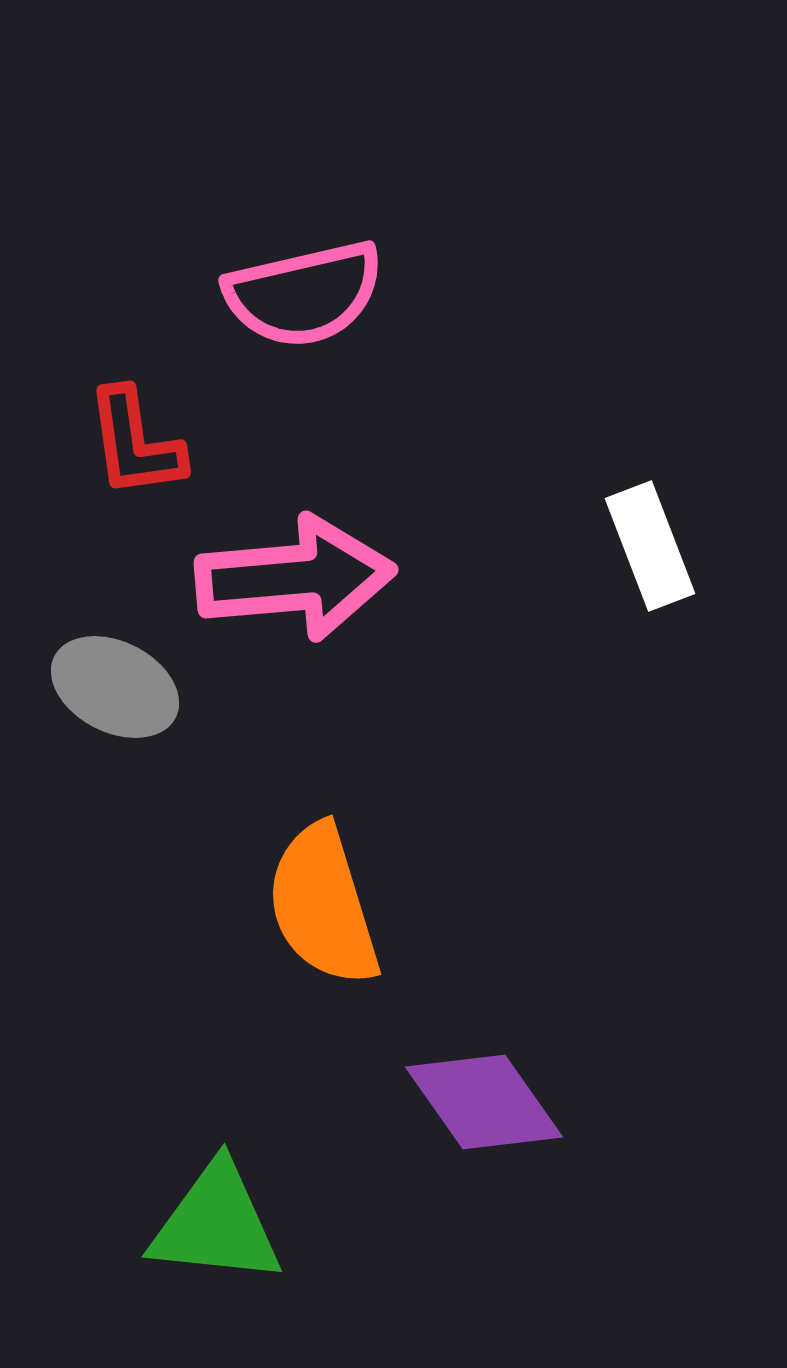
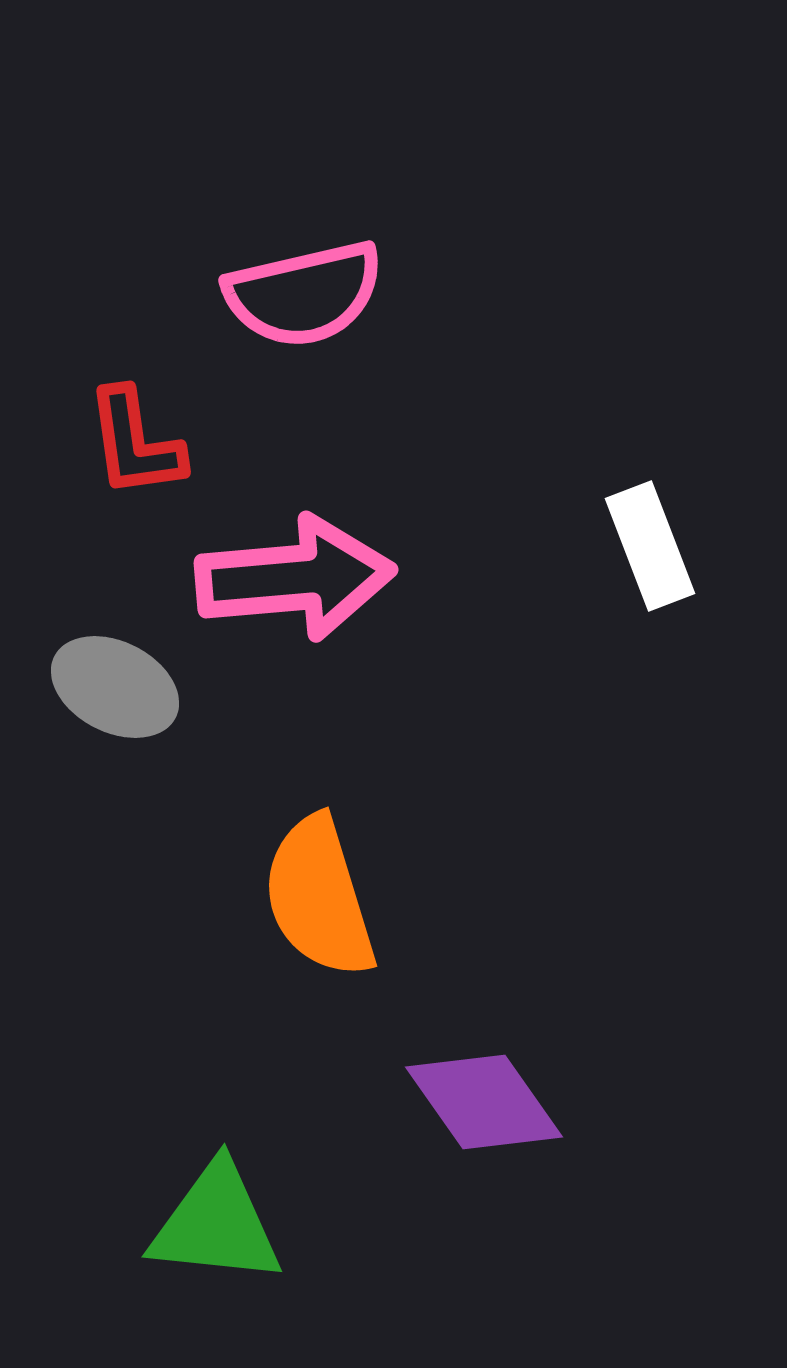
orange semicircle: moved 4 px left, 8 px up
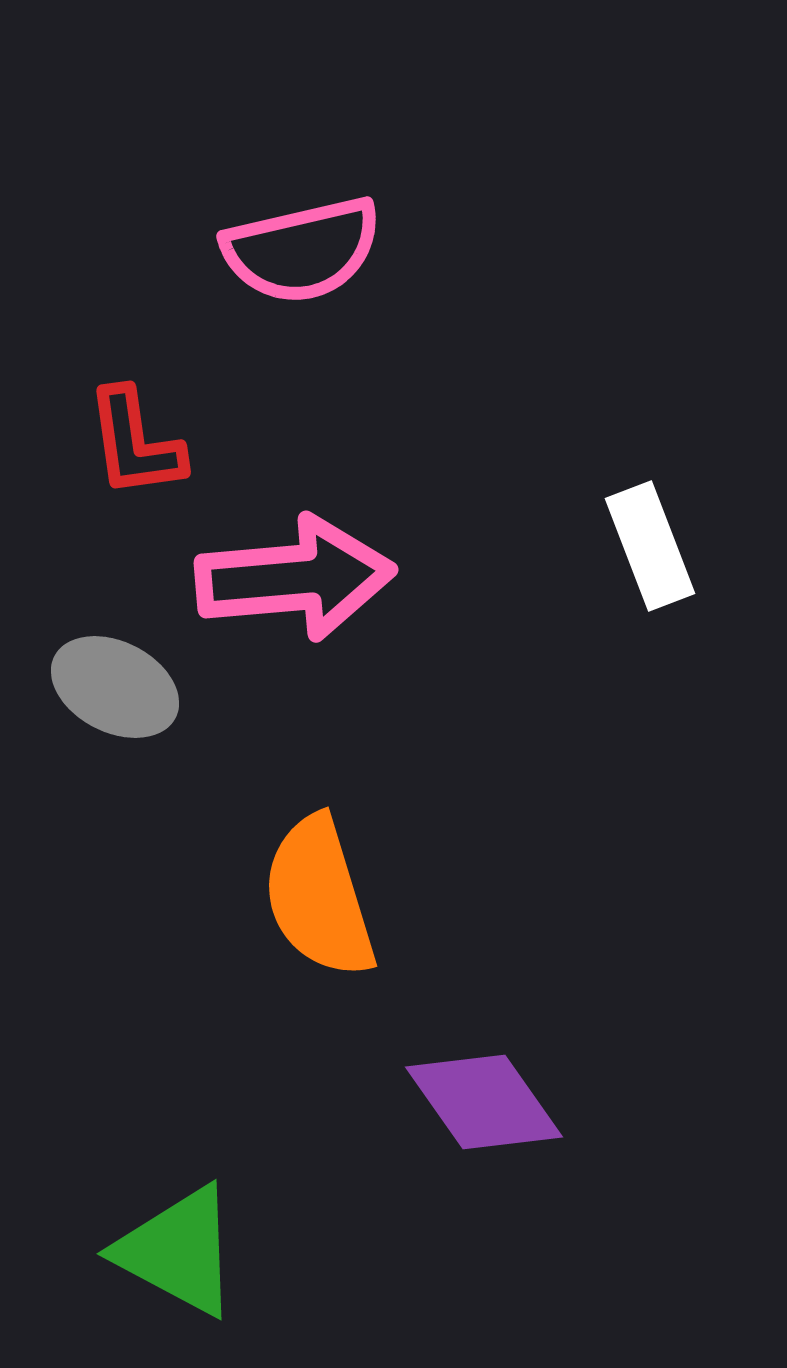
pink semicircle: moved 2 px left, 44 px up
green triangle: moved 38 px left, 27 px down; rotated 22 degrees clockwise
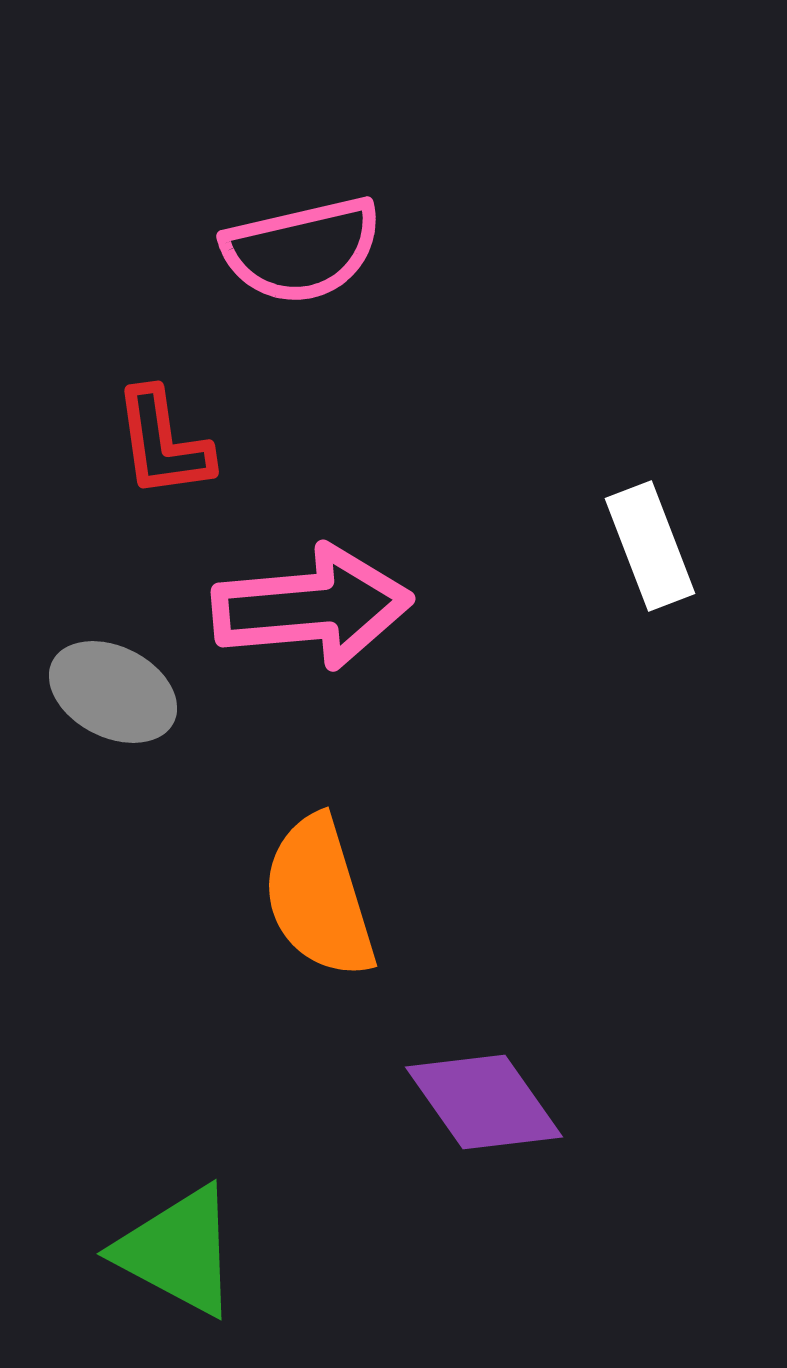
red L-shape: moved 28 px right
pink arrow: moved 17 px right, 29 px down
gray ellipse: moved 2 px left, 5 px down
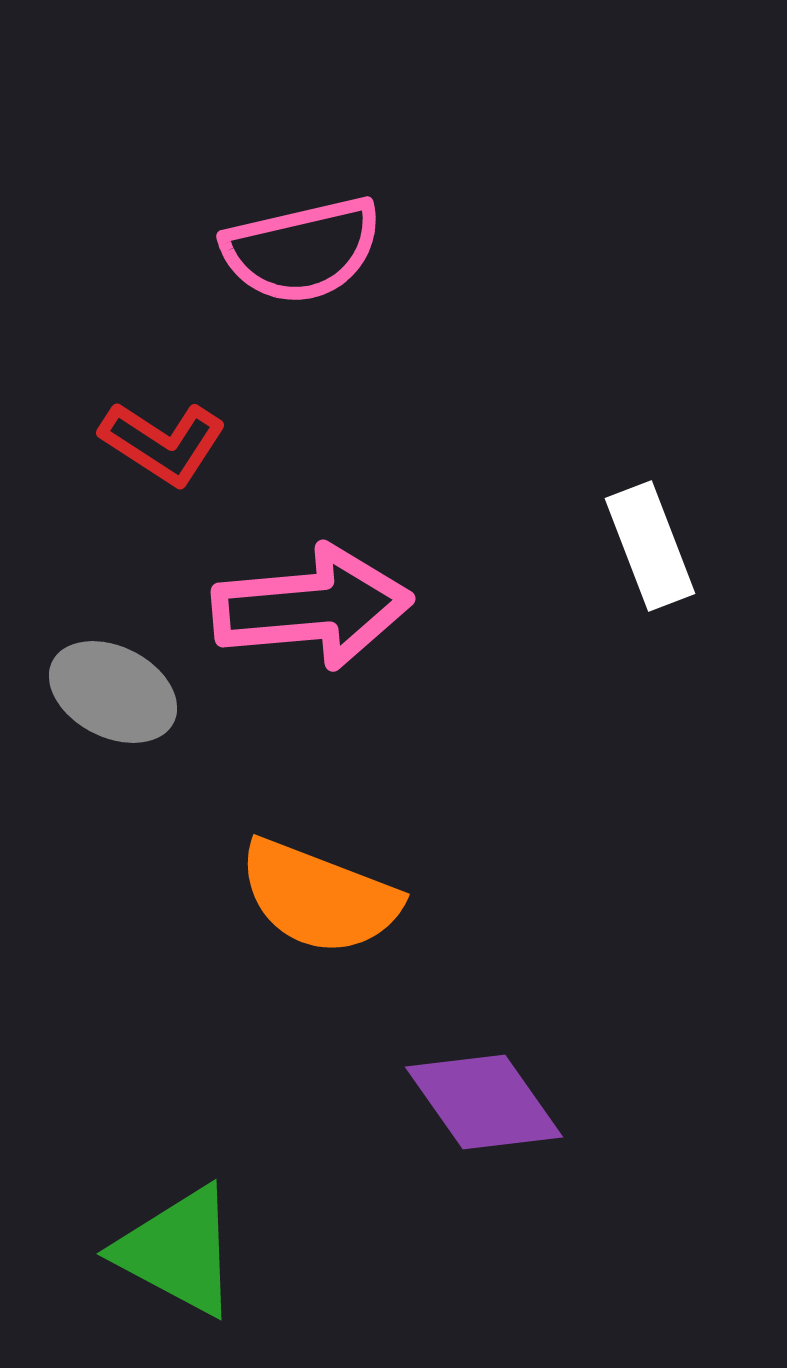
red L-shape: rotated 49 degrees counterclockwise
orange semicircle: rotated 52 degrees counterclockwise
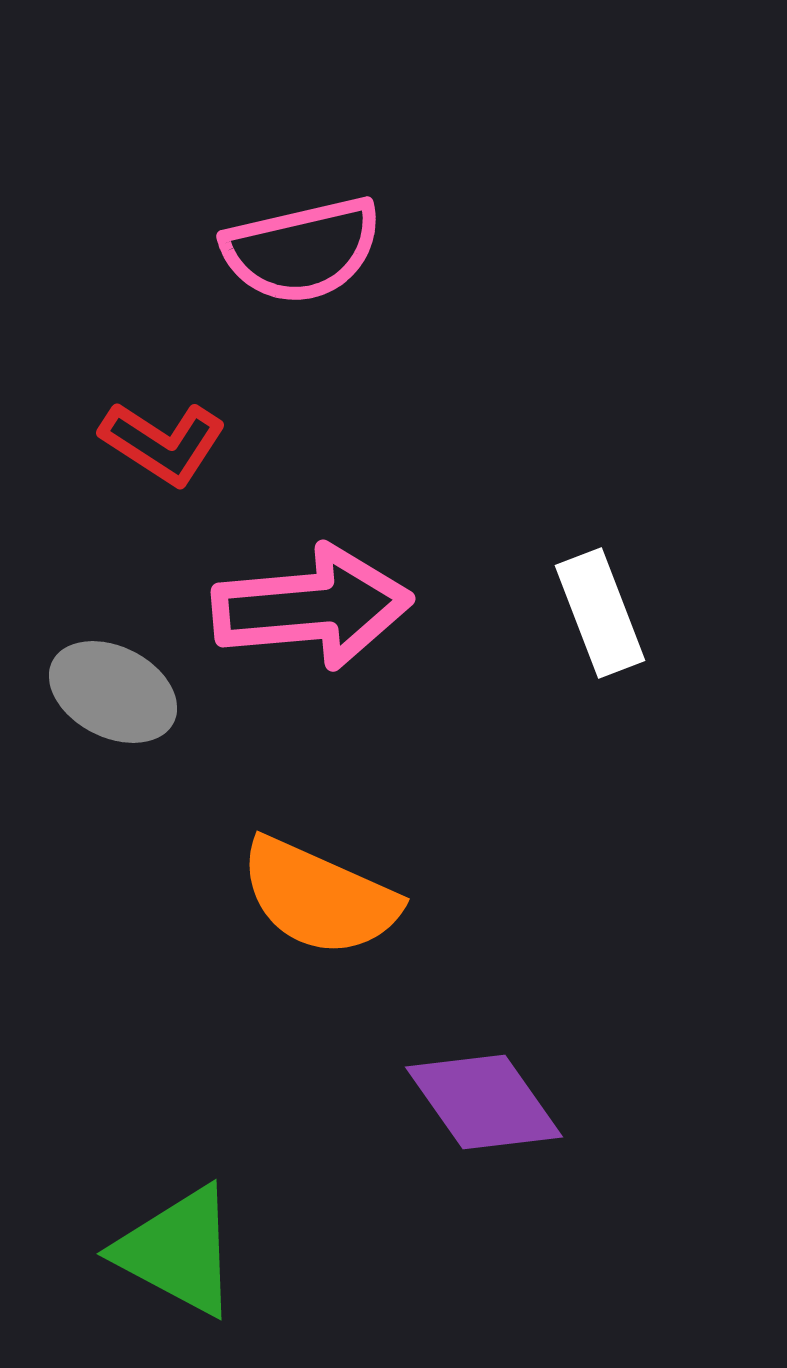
white rectangle: moved 50 px left, 67 px down
orange semicircle: rotated 3 degrees clockwise
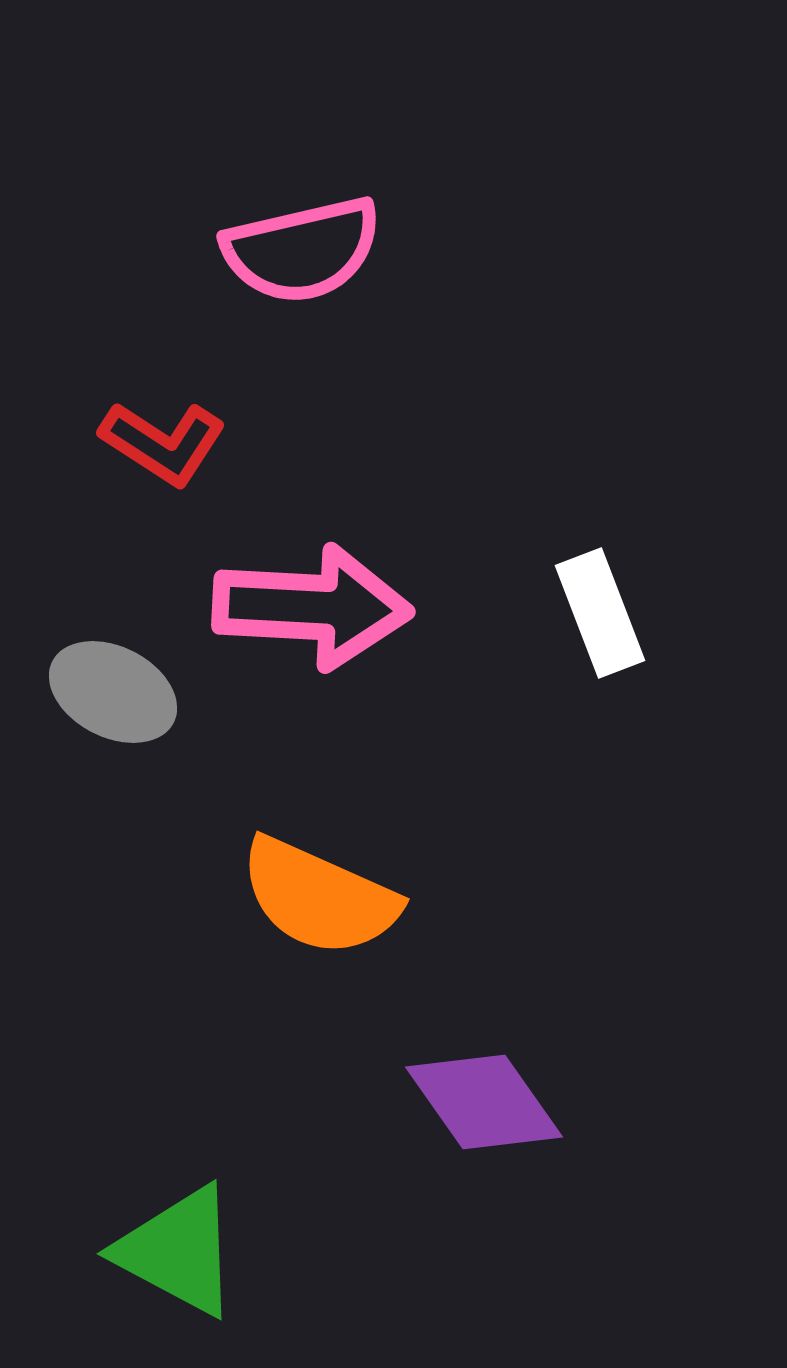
pink arrow: rotated 8 degrees clockwise
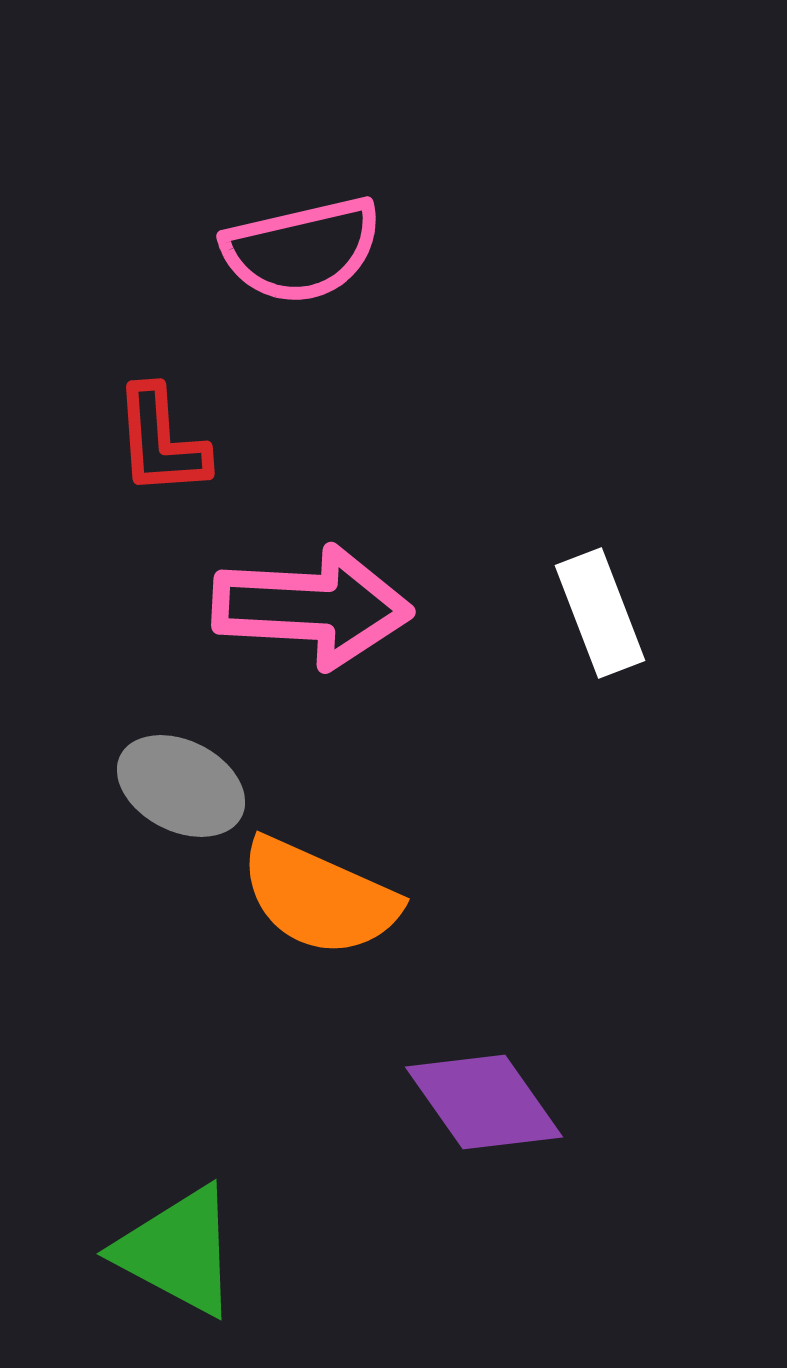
red L-shape: moved 2 px left, 2 px up; rotated 53 degrees clockwise
gray ellipse: moved 68 px right, 94 px down
